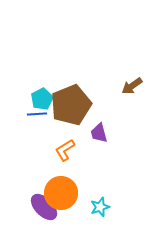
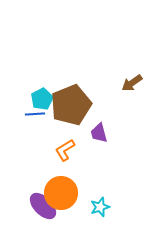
brown arrow: moved 3 px up
blue line: moved 2 px left
purple ellipse: moved 1 px left, 1 px up
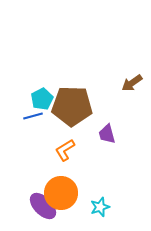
brown pentagon: moved 1 px right, 1 px down; rotated 24 degrees clockwise
blue line: moved 2 px left, 2 px down; rotated 12 degrees counterclockwise
purple trapezoid: moved 8 px right, 1 px down
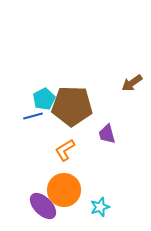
cyan pentagon: moved 2 px right
orange circle: moved 3 px right, 3 px up
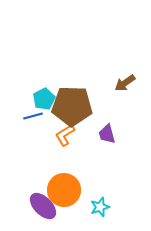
brown arrow: moved 7 px left
orange L-shape: moved 15 px up
